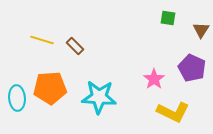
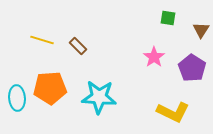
brown rectangle: moved 3 px right
purple pentagon: rotated 8 degrees clockwise
pink star: moved 22 px up
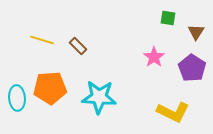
brown triangle: moved 5 px left, 2 px down
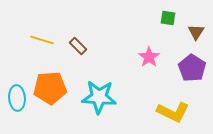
pink star: moved 5 px left
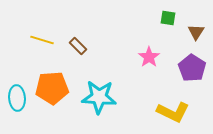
orange pentagon: moved 2 px right
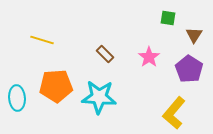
brown triangle: moved 2 px left, 3 px down
brown rectangle: moved 27 px right, 8 px down
purple pentagon: moved 3 px left, 1 px down
orange pentagon: moved 4 px right, 2 px up
yellow L-shape: moved 1 px right, 1 px down; rotated 104 degrees clockwise
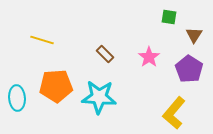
green square: moved 1 px right, 1 px up
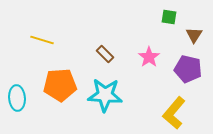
purple pentagon: moved 1 px left; rotated 20 degrees counterclockwise
orange pentagon: moved 4 px right, 1 px up
cyan star: moved 6 px right, 2 px up
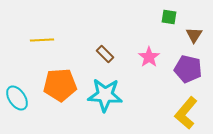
yellow line: rotated 20 degrees counterclockwise
cyan ellipse: rotated 30 degrees counterclockwise
yellow L-shape: moved 12 px right
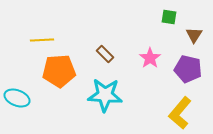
pink star: moved 1 px right, 1 px down
orange pentagon: moved 1 px left, 14 px up
cyan ellipse: rotated 35 degrees counterclockwise
yellow L-shape: moved 6 px left
